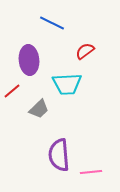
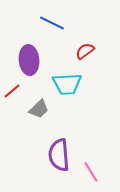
pink line: rotated 65 degrees clockwise
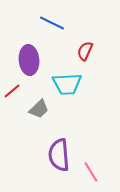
red semicircle: rotated 30 degrees counterclockwise
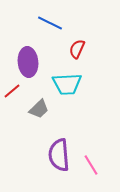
blue line: moved 2 px left
red semicircle: moved 8 px left, 2 px up
purple ellipse: moved 1 px left, 2 px down
pink line: moved 7 px up
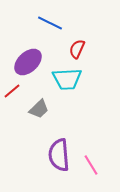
purple ellipse: rotated 52 degrees clockwise
cyan trapezoid: moved 5 px up
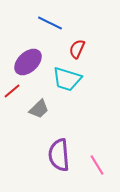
cyan trapezoid: rotated 20 degrees clockwise
pink line: moved 6 px right
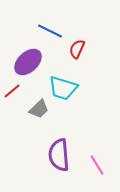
blue line: moved 8 px down
cyan trapezoid: moved 4 px left, 9 px down
